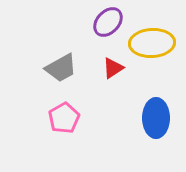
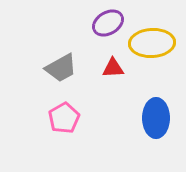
purple ellipse: moved 1 px down; rotated 16 degrees clockwise
red triangle: rotated 30 degrees clockwise
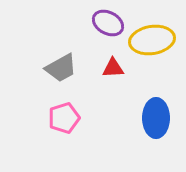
purple ellipse: rotated 60 degrees clockwise
yellow ellipse: moved 3 px up; rotated 6 degrees counterclockwise
pink pentagon: rotated 12 degrees clockwise
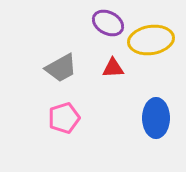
yellow ellipse: moved 1 px left
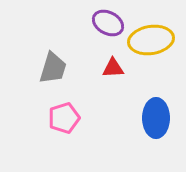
gray trapezoid: moved 8 px left; rotated 44 degrees counterclockwise
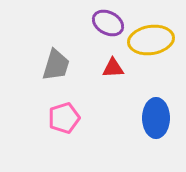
gray trapezoid: moved 3 px right, 3 px up
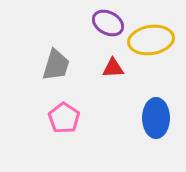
pink pentagon: rotated 20 degrees counterclockwise
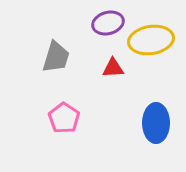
purple ellipse: rotated 44 degrees counterclockwise
gray trapezoid: moved 8 px up
blue ellipse: moved 5 px down
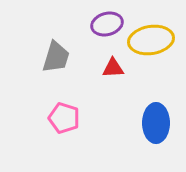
purple ellipse: moved 1 px left, 1 px down
pink pentagon: rotated 16 degrees counterclockwise
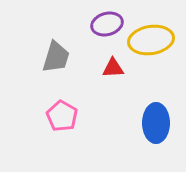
pink pentagon: moved 2 px left, 2 px up; rotated 12 degrees clockwise
